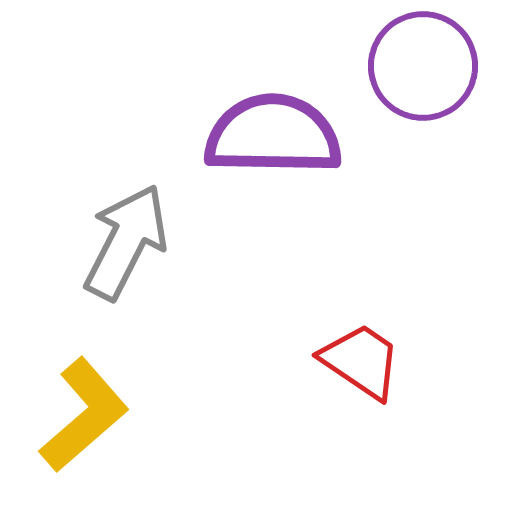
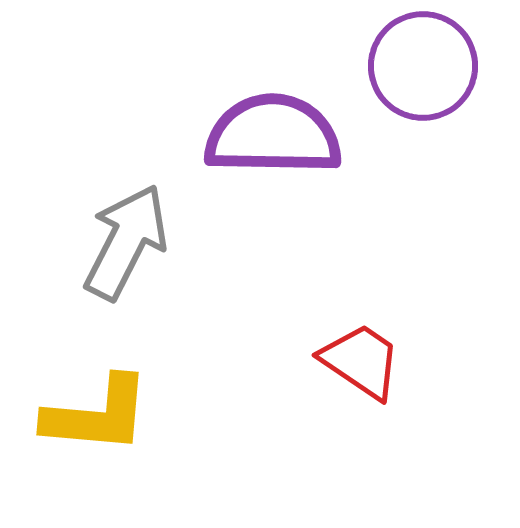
yellow L-shape: moved 13 px right; rotated 46 degrees clockwise
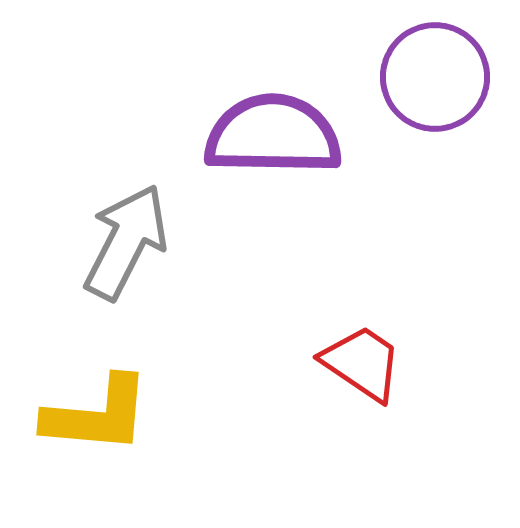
purple circle: moved 12 px right, 11 px down
red trapezoid: moved 1 px right, 2 px down
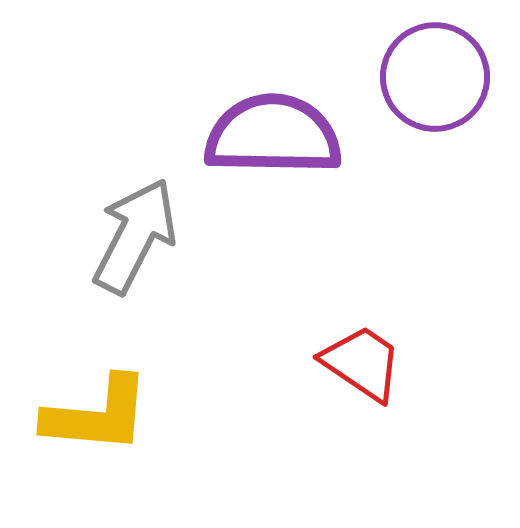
gray arrow: moved 9 px right, 6 px up
